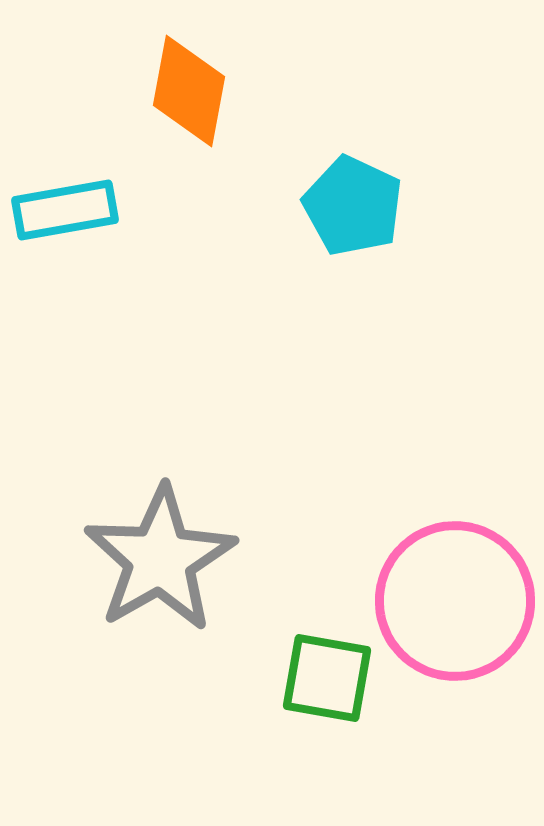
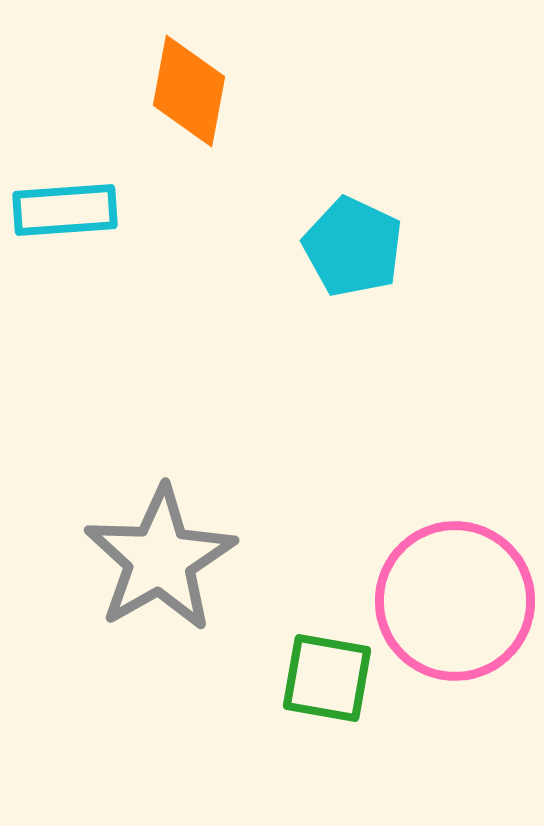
cyan pentagon: moved 41 px down
cyan rectangle: rotated 6 degrees clockwise
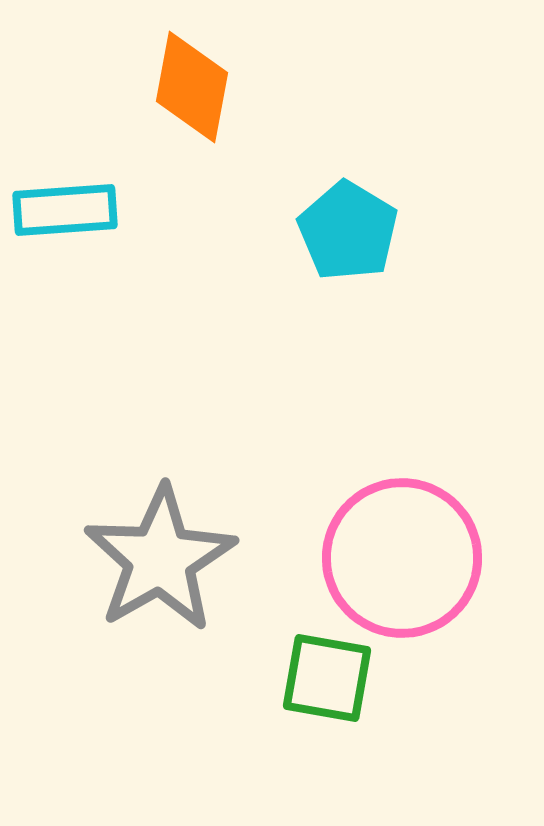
orange diamond: moved 3 px right, 4 px up
cyan pentagon: moved 5 px left, 16 px up; rotated 6 degrees clockwise
pink circle: moved 53 px left, 43 px up
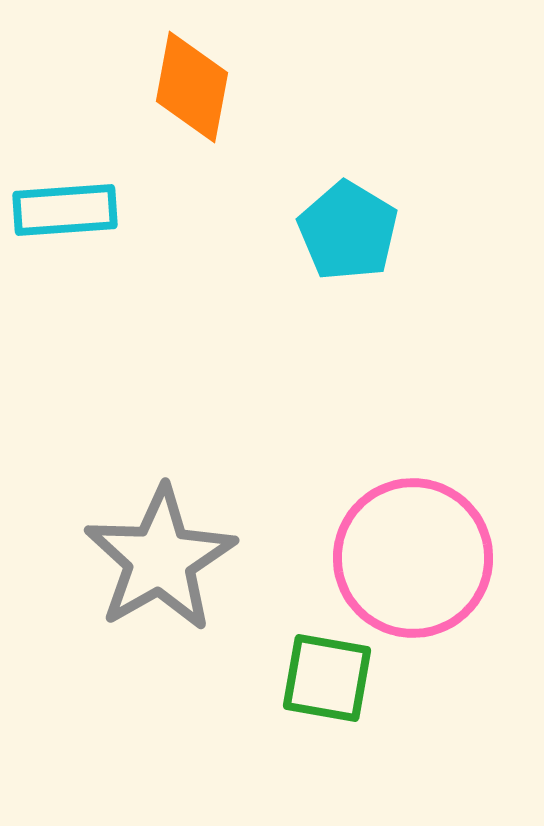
pink circle: moved 11 px right
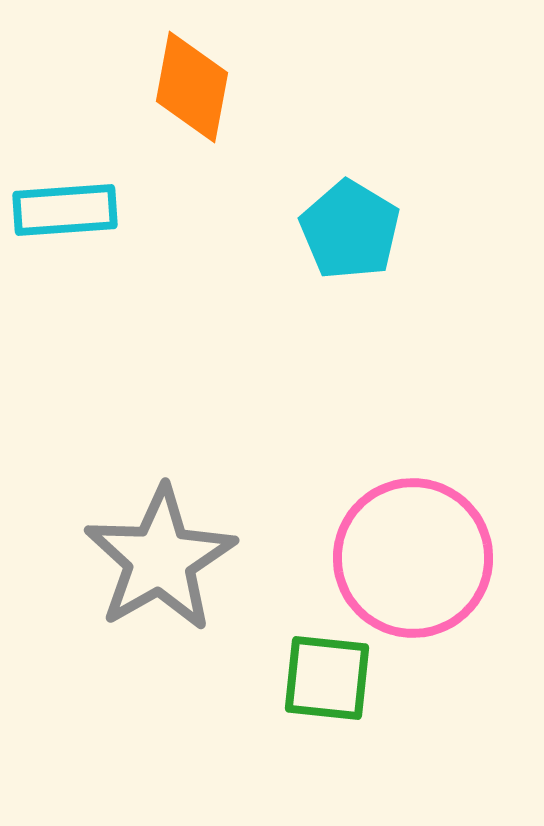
cyan pentagon: moved 2 px right, 1 px up
green square: rotated 4 degrees counterclockwise
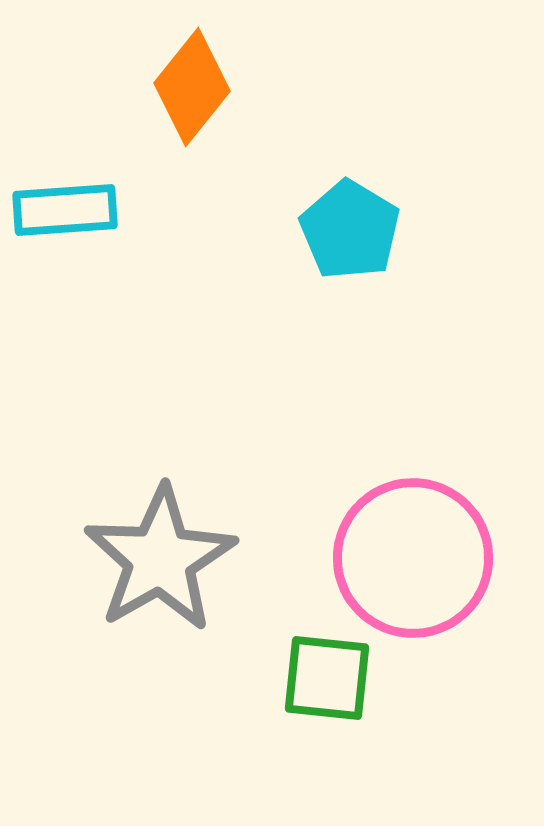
orange diamond: rotated 28 degrees clockwise
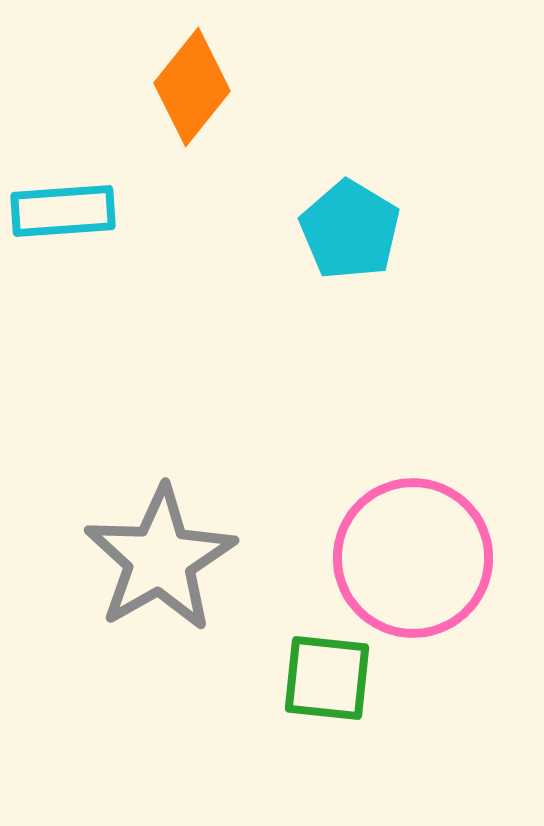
cyan rectangle: moved 2 px left, 1 px down
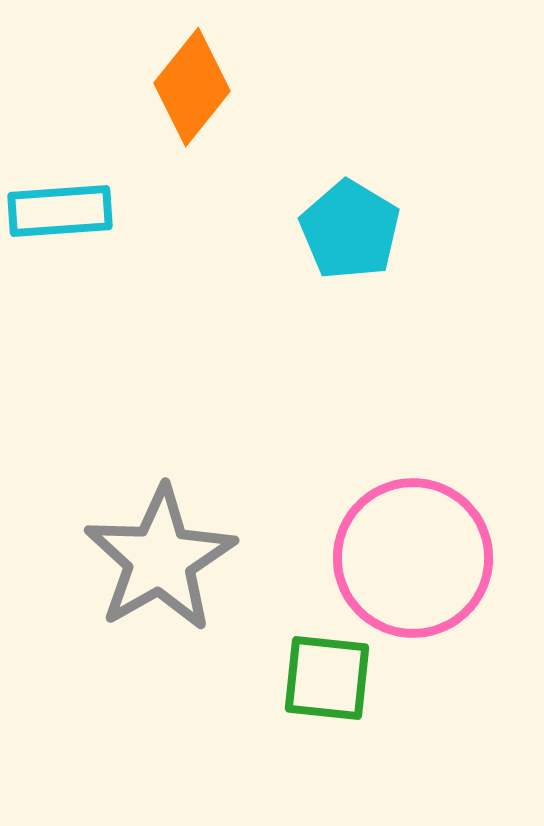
cyan rectangle: moved 3 px left
